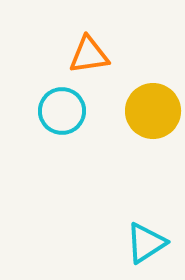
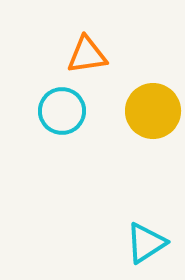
orange triangle: moved 2 px left
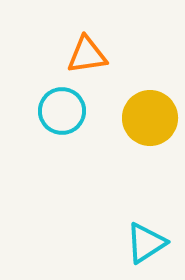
yellow circle: moved 3 px left, 7 px down
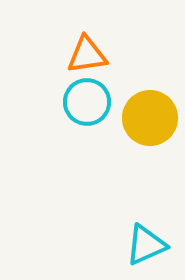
cyan circle: moved 25 px right, 9 px up
cyan triangle: moved 2 px down; rotated 9 degrees clockwise
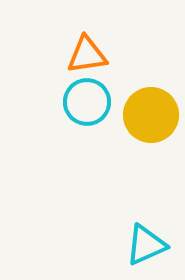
yellow circle: moved 1 px right, 3 px up
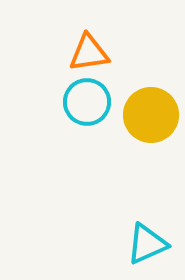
orange triangle: moved 2 px right, 2 px up
cyan triangle: moved 1 px right, 1 px up
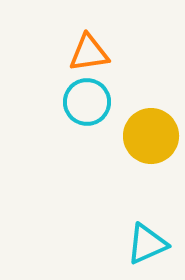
yellow circle: moved 21 px down
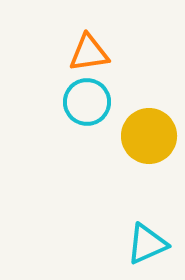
yellow circle: moved 2 px left
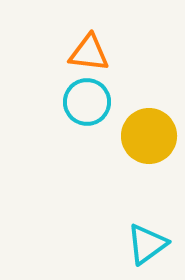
orange triangle: rotated 15 degrees clockwise
cyan triangle: rotated 12 degrees counterclockwise
